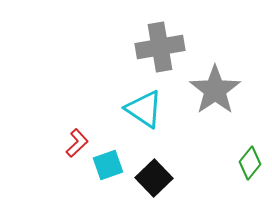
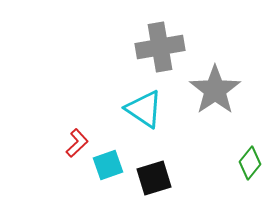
black square: rotated 27 degrees clockwise
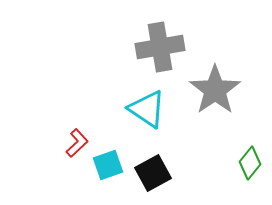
cyan triangle: moved 3 px right
black square: moved 1 px left, 5 px up; rotated 12 degrees counterclockwise
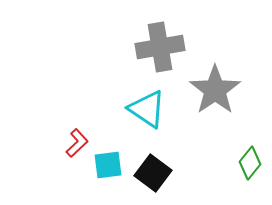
cyan square: rotated 12 degrees clockwise
black square: rotated 24 degrees counterclockwise
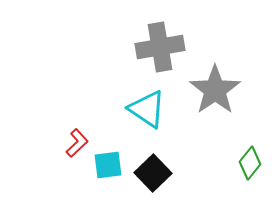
black square: rotated 9 degrees clockwise
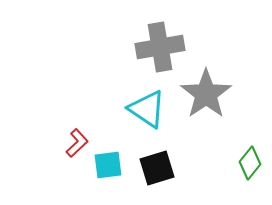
gray star: moved 9 px left, 4 px down
black square: moved 4 px right, 5 px up; rotated 27 degrees clockwise
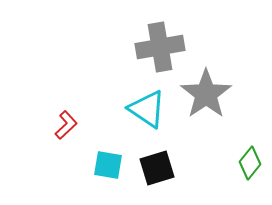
red L-shape: moved 11 px left, 18 px up
cyan square: rotated 16 degrees clockwise
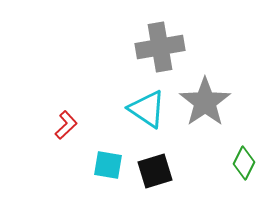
gray star: moved 1 px left, 8 px down
green diamond: moved 6 px left; rotated 12 degrees counterclockwise
black square: moved 2 px left, 3 px down
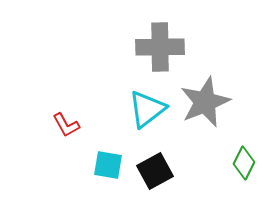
gray cross: rotated 9 degrees clockwise
gray star: rotated 12 degrees clockwise
cyan triangle: rotated 48 degrees clockwise
red L-shape: rotated 104 degrees clockwise
black square: rotated 12 degrees counterclockwise
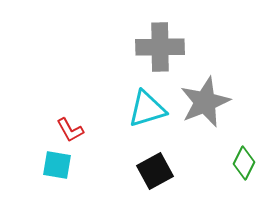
cyan triangle: rotated 21 degrees clockwise
red L-shape: moved 4 px right, 5 px down
cyan square: moved 51 px left
